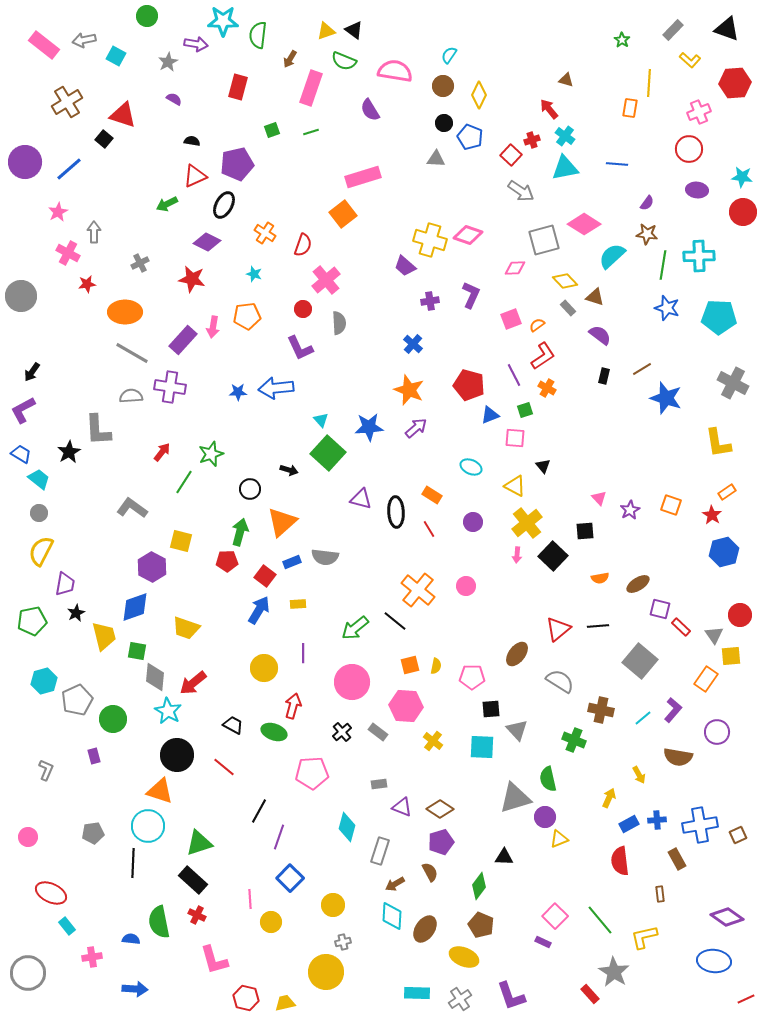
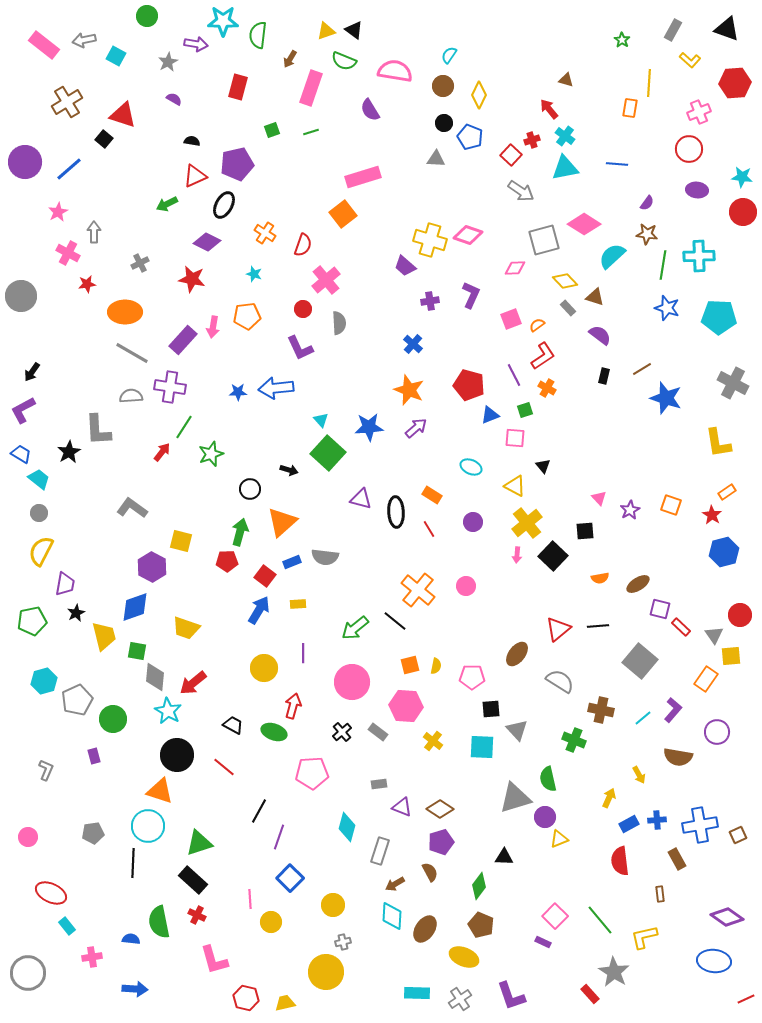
gray rectangle at (673, 30): rotated 15 degrees counterclockwise
green line at (184, 482): moved 55 px up
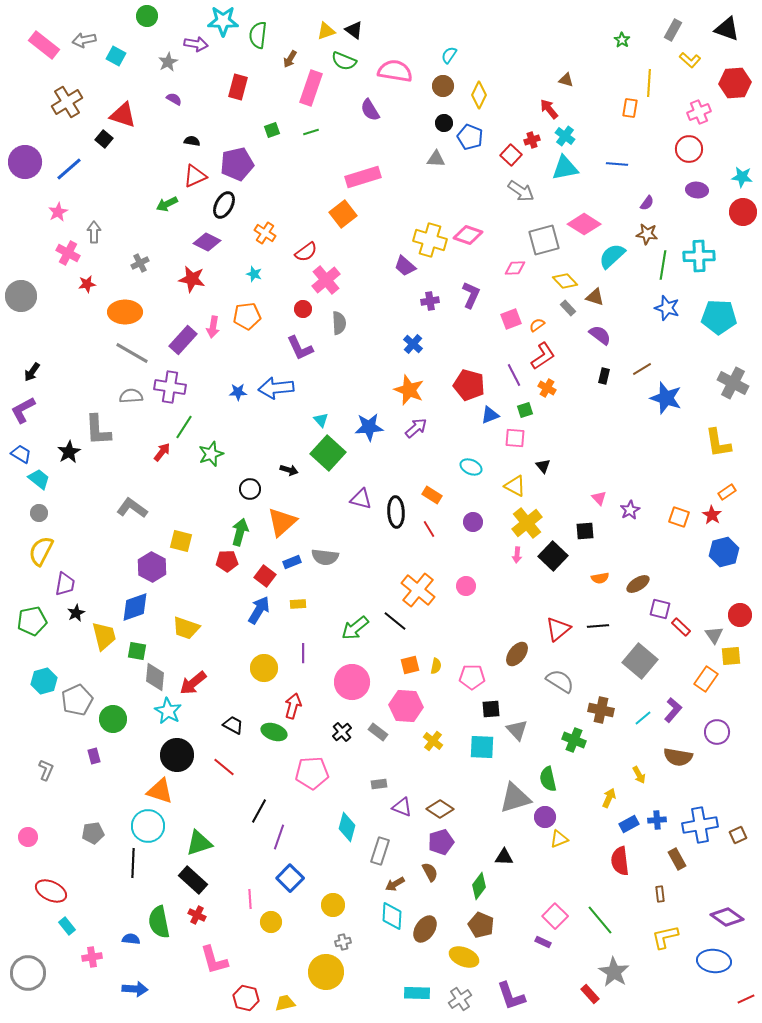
red semicircle at (303, 245): moved 3 px right, 7 px down; rotated 35 degrees clockwise
orange square at (671, 505): moved 8 px right, 12 px down
red ellipse at (51, 893): moved 2 px up
yellow L-shape at (644, 937): moved 21 px right
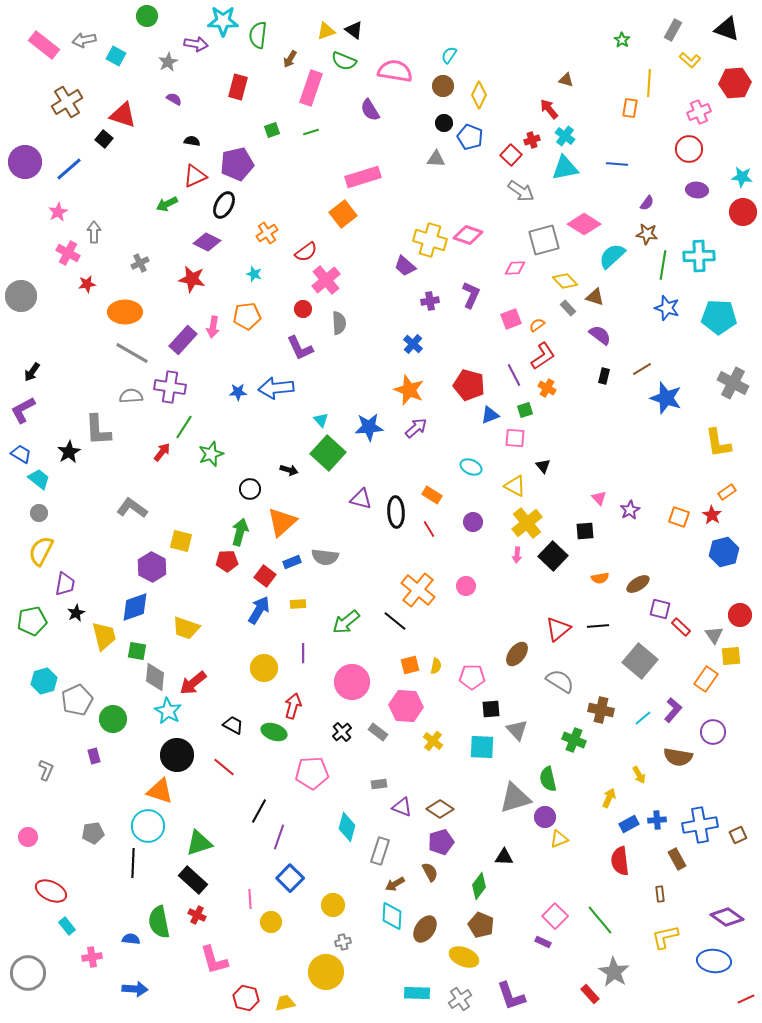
orange cross at (265, 233): moved 2 px right; rotated 25 degrees clockwise
green arrow at (355, 628): moved 9 px left, 6 px up
purple circle at (717, 732): moved 4 px left
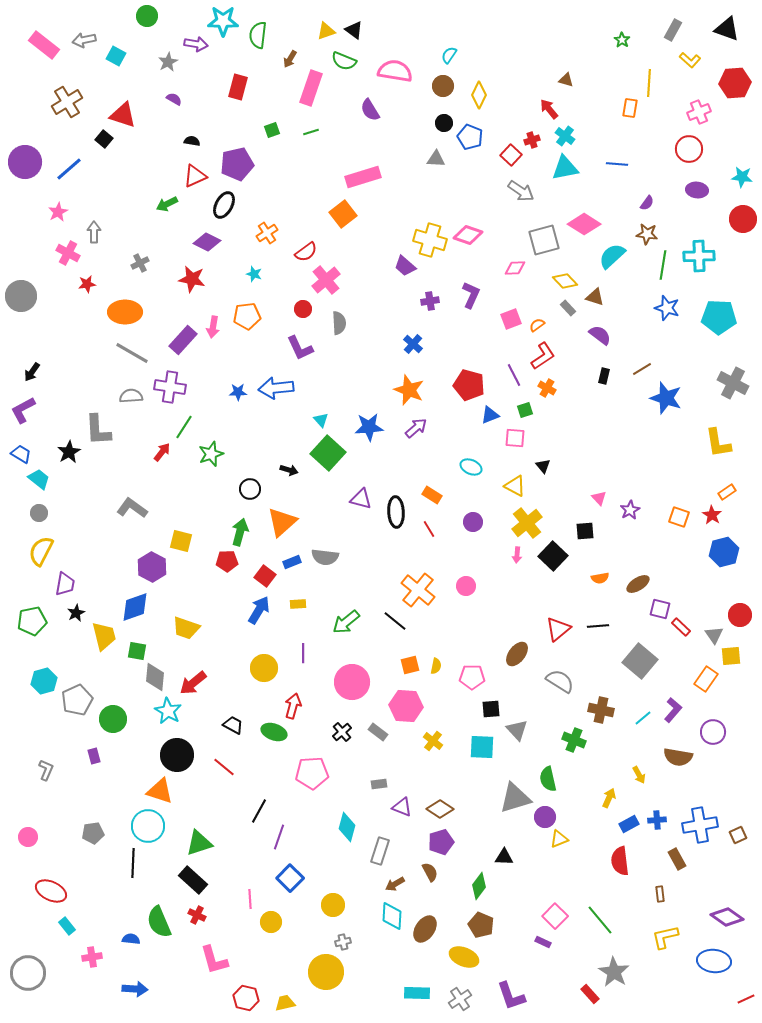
red circle at (743, 212): moved 7 px down
green semicircle at (159, 922): rotated 12 degrees counterclockwise
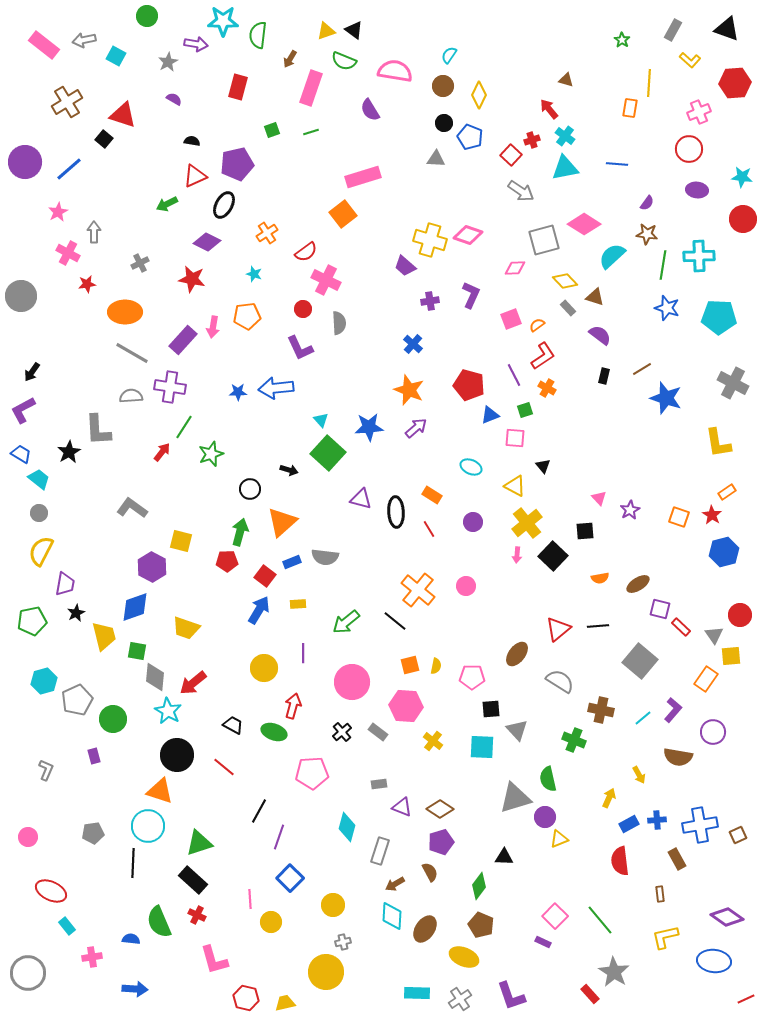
pink cross at (326, 280): rotated 24 degrees counterclockwise
